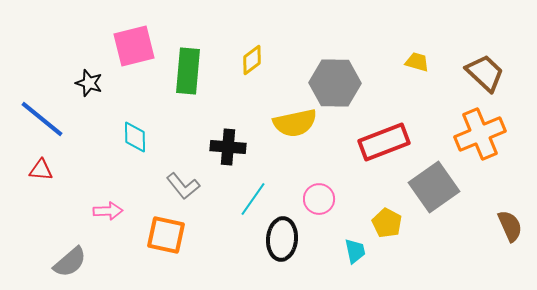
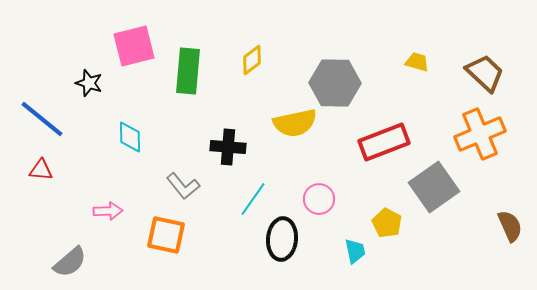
cyan diamond: moved 5 px left
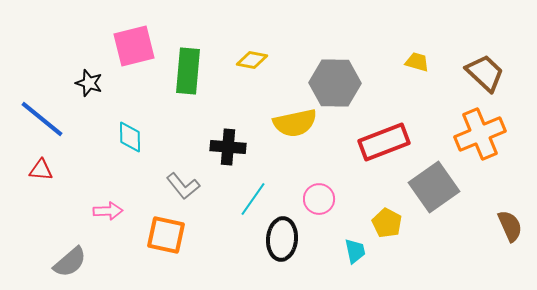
yellow diamond: rotated 48 degrees clockwise
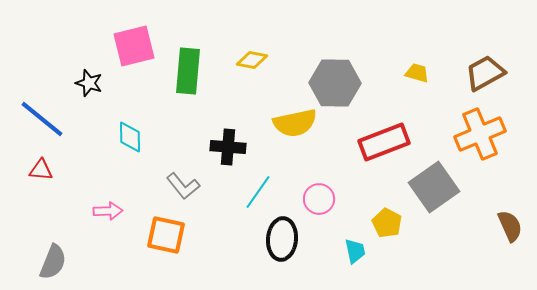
yellow trapezoid: moved 11 px down
brown trapezoid: rotated 72 degrees counterclockwise
cyan line: moved 5 px right, 7 px up
gray semicircle: moved 17 px left; rotated 27 degrees counterclockwise
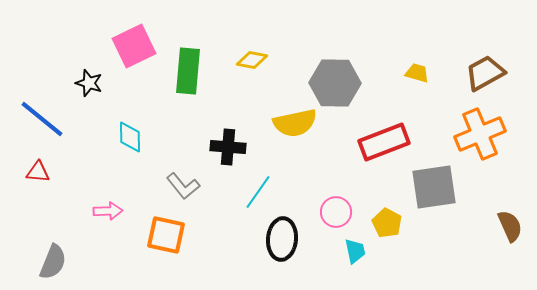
pink square: rotated 12 degrees counterclockwise
red triangle: moved 3 px left, 2 px down
gray square: rotated 27 degrees clockwise
pink circle: moved 17 px right, 13 px down
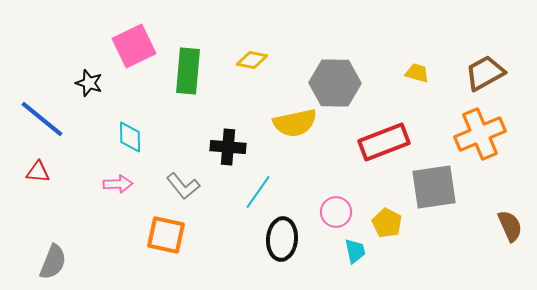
pink arrow: moved 10 px right, 27 px up
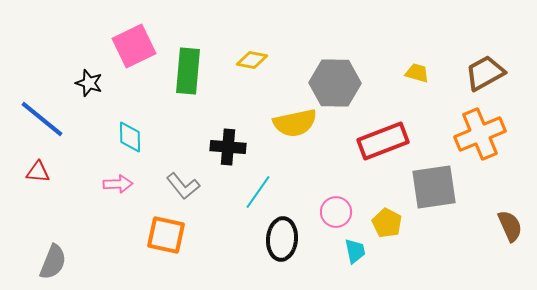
red rectangle: moved 1 px left, 1 px up
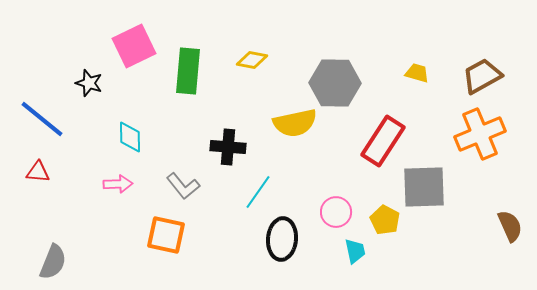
brown trapezoid: moved 3 px left, 3 px down
red rectangle: rotated 36 degrees counterclockwise
gray square: moved 10 px left; rotated 6 degrees clockwise
yellow pentagon: moved 2 px left, 3 px up
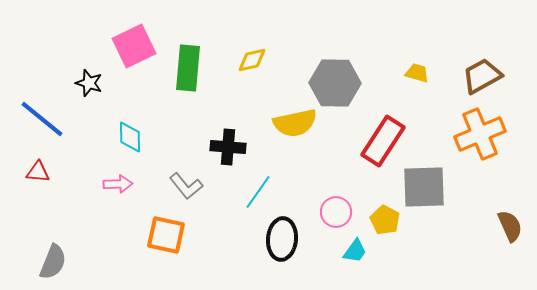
yellow diamond: rotated 24 degrees counterclockwise
green rectangle: moved 3 px up
gray L-shape: moved 3 px right
cyan trapezoid: rotated 48 degrees clockwise
